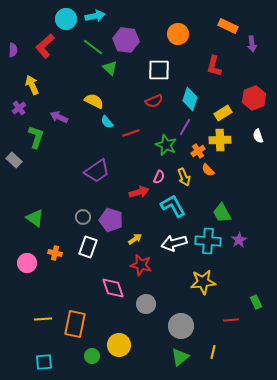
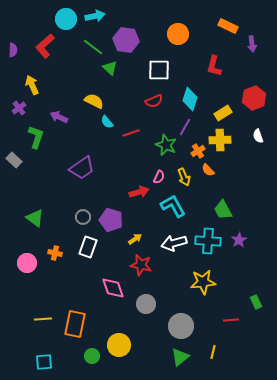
purple trapezoid at (97, 171): moved 15 px left, 3 px up
green trapezoid at (222, 213): moved 1 px right, 3 px up
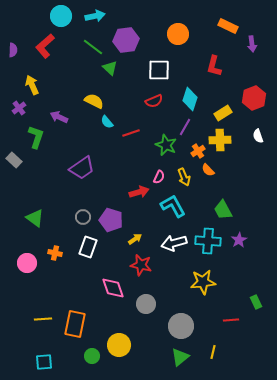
cyan circle at (66, 19): moved 5 px left, 3 px up
purple hexagon at (126, 40): rotated 15 degrees counterclockwise
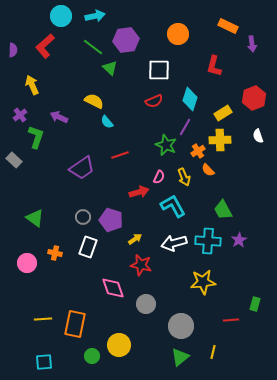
purple cross at (19, 108): moved 1 px right, 7 px down
red line at (131, 133): moved 11 px left, 22 px down
green rectangle at (256, 302): moved 1 px left, 2 px down; rotated 40 degrees clockwise
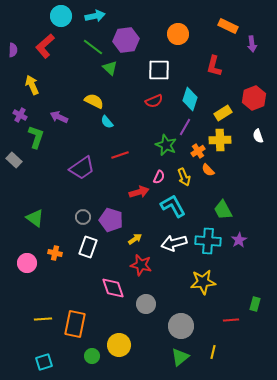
purple cross at (20, 115): rotated 24 degrees counterclockwise
cyan square at (44, 362): rotated 12 degrees counterclockwise
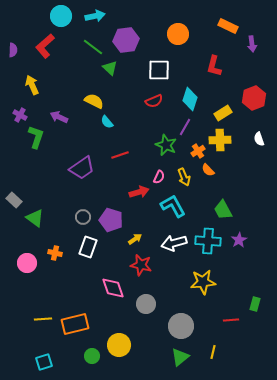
white semicircle at (258, 136): moved 1 px right, 3 px down
gray rectangle at (14, 160): moved 40 px down
orange rectangle at (75, 324): rotated 64 degrees clockwise
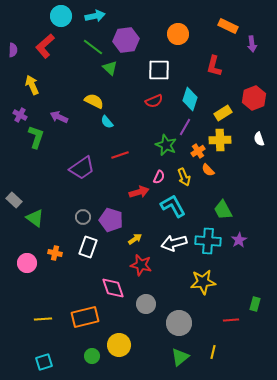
orange rectangle at (75, 324): moved 10 px right, 7 px up
gray circle at (181, 326): moved 2 px left, 3 px up
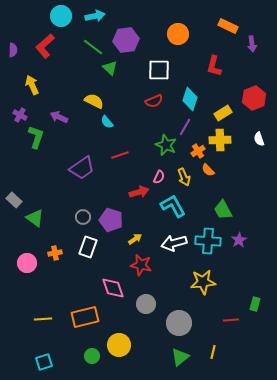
orange cross at (55, 253): rotated 24 degrees counterclockwise
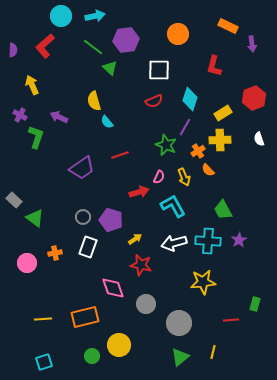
yellow semicircle at (94, 101): rotated 132 degrees counterclockwise
